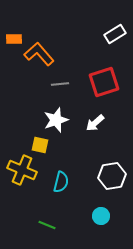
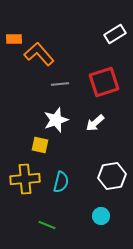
yellow cross: moved 3 px right, 9 px down; rotated 28 degrees counterclockwise
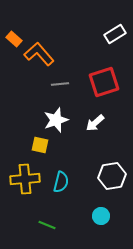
orange rectangle: rotated 42 degrees clockwise
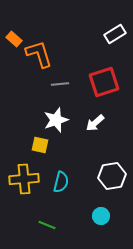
orange L-shape: rotated 24 degrees clockwise
yellow cross: moved 1 px left
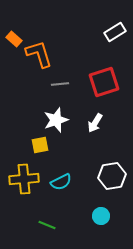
white rectangle: moved 2 px up
white arrow: rotated 18 degrees counterclockwise
yellow square: rotated 24 degrees counterclockwise
cyan semicircle: rotated 50 degrees clockwise
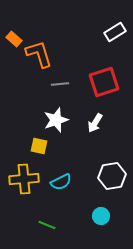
yellow square: moved 1 px left, 1 px down; rotated 24 degrees clockwise
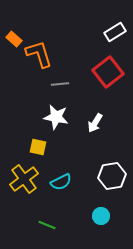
red square: moved 4 px right, 10 px up; rotated 20 degrees counterclockwise
white star: moved 3 px up; rotated 30 degrees clockwise
yellow square: moved 1 px left, 1 px down
yellow cross: rotated 32 degrees counterclockwise
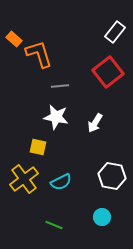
white rectangle: rotated 20 degrees counterclockwise
gray line: moved 2 px down
white hexagon: rotated 20 degrees clockwise
cyan circle: moved 1 px right, 1 px down
green line: moved 7 px right
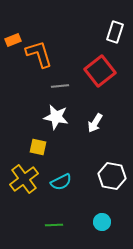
white rectangle: rotated 20 degrees counterclockwise
orange rectangle: moved 1 px left, 1 px down; rotated 63 degrees counterclockwise
red square: moved 8 px left, 1 px up
cyan circle: moved 5 px down
green line: rotated 24 degrees counterclockwise
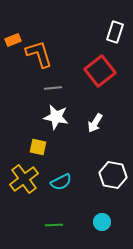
gray line: moved 7 px left, 2 px down
white hexagon: moved 1 px right, 1 px up
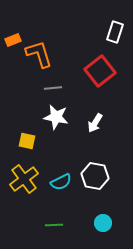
yellow square: moved 11 px left, 6 px up
white hexagon: moved 18 px left, 1 px down
cyan circle: moved 1 px right, 1 px down
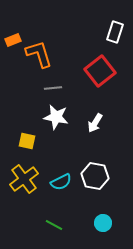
green line: rotated 30 degrees clockwise
